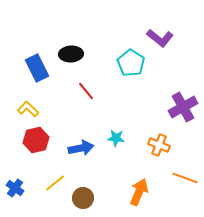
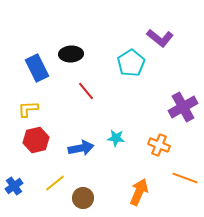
cyan pentagon: rotated 8 degrees clockwise
yellow L-shape: rotated 45 degrees counterclockwise
blue cross: moved 1 px left, 2 px up; rotated 18 degrees clockwise
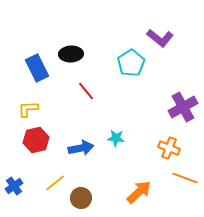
orange cross: moved 10 px right, 3 px down
orange arrow: rotated 24 degrees clockwise
brown circle: moved 2 px left
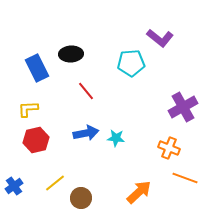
cyan pentagon: rotated 28 degrees clockwise
blue arrow: moved 5 px right, 15 px up
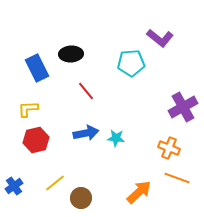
orange line: moved 8 px left
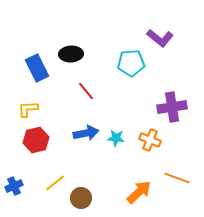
purple cross: moved 11 px left; rotated 20 degrees clockwise
orange cross: moved 19 px left, 8 px up
blue cross: rotated 12 degrees clockwise
